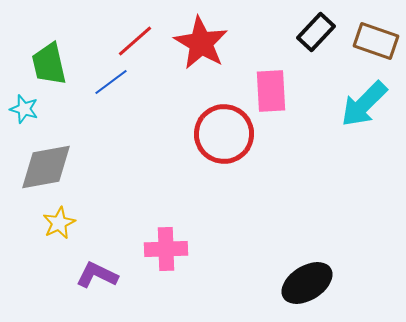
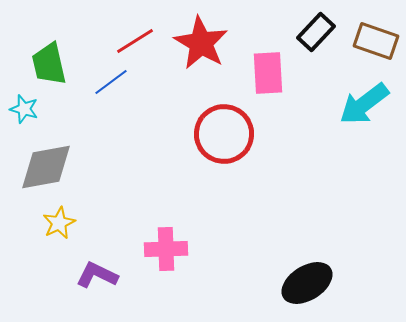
red line: rotated 9 degrees clockwise
pink rectangle: moved 3 px left, 18 px up
cyan arrow: rotated 8 degrees clockwise
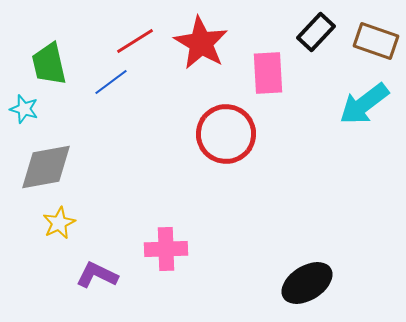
red circle: moved 2 px right
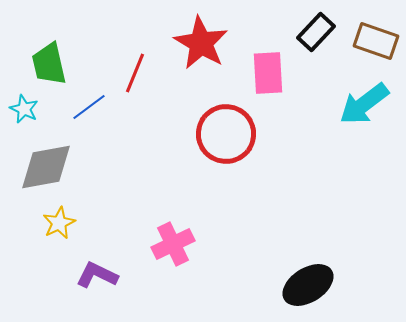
red line: moved 32 px down; rotated 36 degrees counterclockwise
blue line: moved 22 px left, 25 px down
cyan star: rotated 8 degrees clockwise
pink cross: moved 7 px right, 5 px up; rotated 24 degrees counterclockwise
black ellipse: moved 1 px right, 2 px down
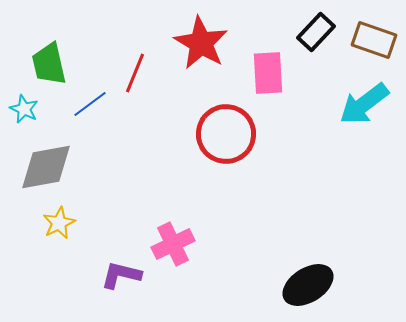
brown rectangle: moved 2 px left, 1 px up
blue line: moved 1 px right, 3 px up
purple L-shape: moved 24 px right; rotated 12 degrees counterclockwise
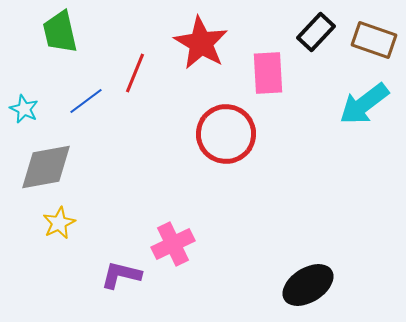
green trapezoid: moved 11 px right, 32 px up
blue line: moved 4 px left, 3 px up
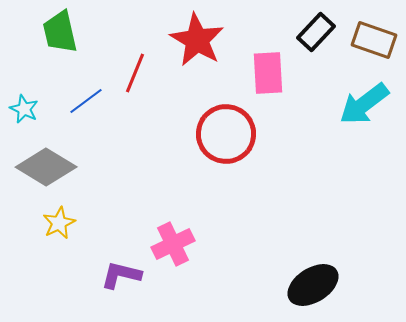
red star: moved 4 px left, 3 px up
gray diamond: rotated 42 degrees clockwise
black ellipse: moved 5 px right
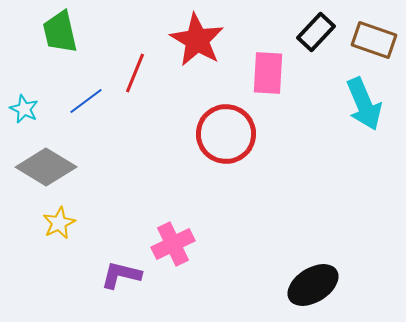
pink rectangle: rotated 6 degrees clockwise
cyan arrow: rotated 76 degrees counterclockwise
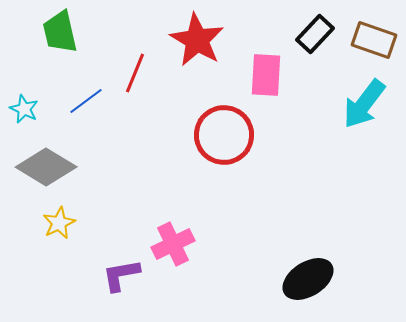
black rectangle: moved 1 px left, 2 px down
pink rectangle: moved 2 px left, 2 px down
cyan arrow: rotated 60 degrees clockwise
red circle: moved 2 px left, 1 px down
purple L-shape: rotated 24 degrees counterclockwise
black ellipse: moved 5 px left, 6 px up
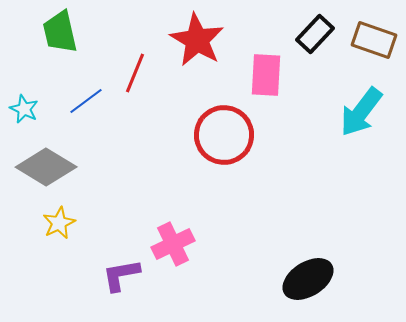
cyan arrow: moved 3 px left, 8 px down
